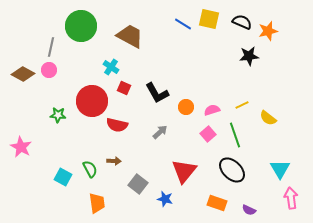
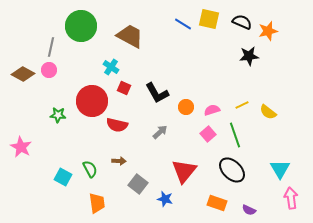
yellow semicircle: moved 6 px up
brown arrow: moved 5 px right
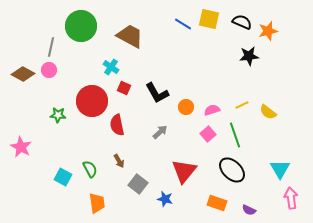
red semicircle: rotated 65 degrees clockwise
brown arrow: rotated 56 degrees clockwise
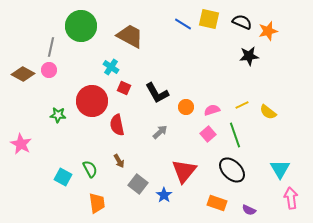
pink star: moved 3 px up
blue star: moved 1 px left, 4 px up; rotated 21 degrees clockwise
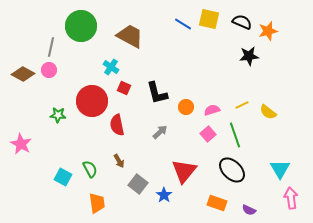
black L-shape: rotated 15 degrees clockwise
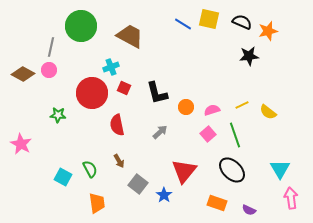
cyan cross: rotated 35 degrees clockwise
red circle: moved 8 px up
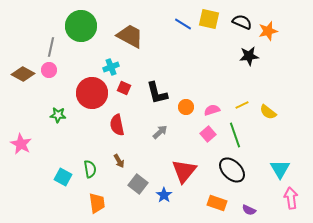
green semicircle: rotated 18 degrees clockwise
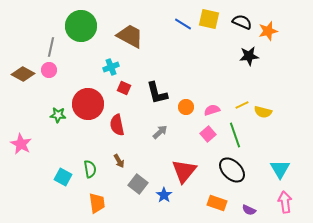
red circle: moved 4 px left, 11 px down
yellow semicircle: moved 5 px left; rotated 24 degrees counterclockwise
pink arrow: moved 6 px left, 4 px down
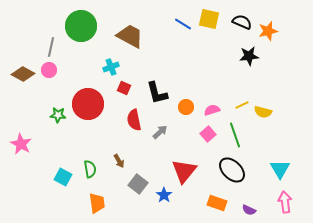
red semicircle: moved 17 px right, 5 px up
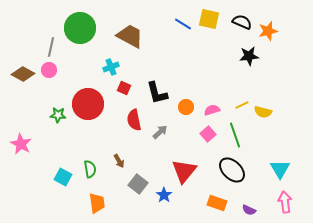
green circle: moved 1 px left, 2 px down
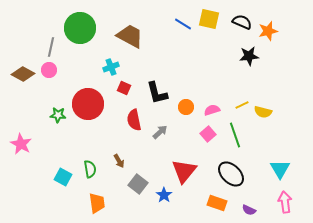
black ellipse: moved 1 px left, 4 px down
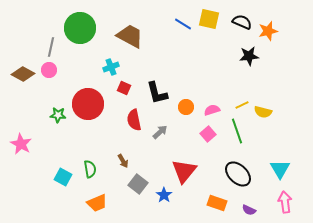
green line: moved 2 px right, 4 px up
brown arrow: moved 4 px right
black ellipse: moved 7 px right
orange trapezoid: rotated 75 degrees clockwise
